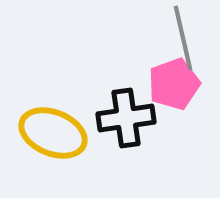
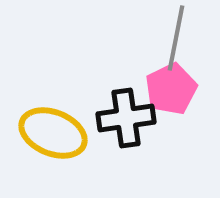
gray line: moved 7 px left; rotated 24 degrees clockwise
pink pentagon: moved 3 px left, 5 px down; rotated 6 degrees counterclockwise
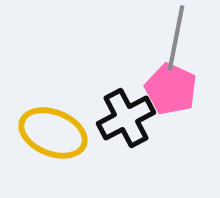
pink pentagon: rotated 21 degrees counterclockwise
black cross: rotated 20 degrees counterclockwise
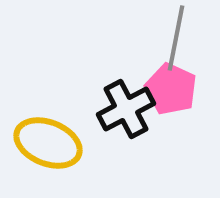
black cross: moved 9 px up
yellow ellipse: moved 5 px left, 10 px down
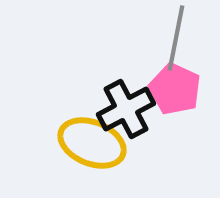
pink pentagon: moved 4 px right
yellow ellipse: moved 44 px right
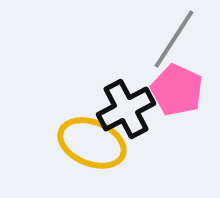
gray line: moved 2 px left, 1 px down; rotated 22 degrees clockwise
pink pentagon: moved 2 px right, 1 px down
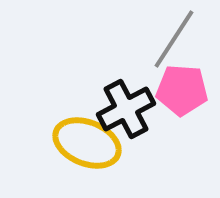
pink pentagon: moved 5 px right; rotated 21 degrees counterclockwise
yellow ellipse: moved 5 px left
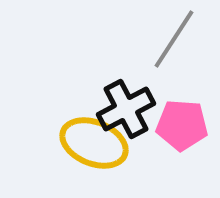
pink pentagon: moved 35 px down
yellow ellipse: moved 7 px right
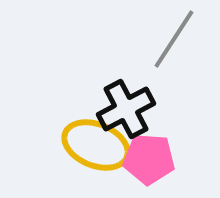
pink pentagon: moved 33 px left, 34 px down
yellow ellipse: moved 2 px right, 2 px down
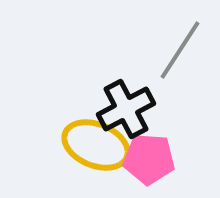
gray line: moved 6 px right, 11 px down
